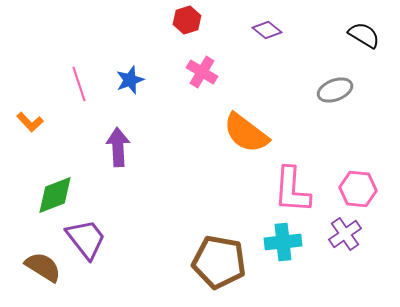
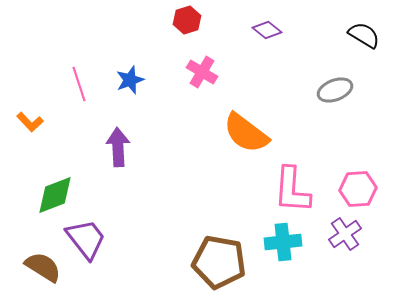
pink hexagon: rotated 9 degrees counterclockwise
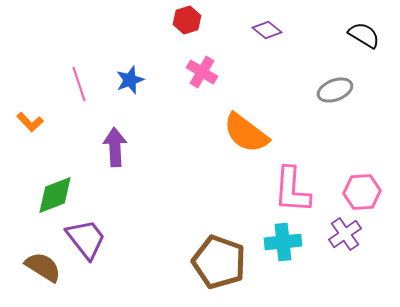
purple arrow: moved 3 px left
pink hexagon: moved 4 px right, 3 px down
brown pentagon: rotated 10 degrees clockwise
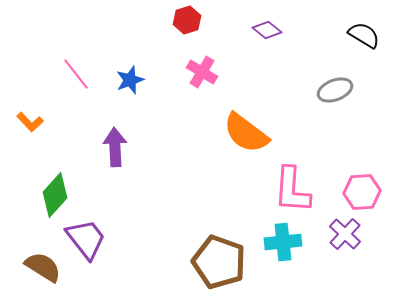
pink line: moved 3 px left, 10 px up; rotated 20 degrees counterclockwise
green diamond: rotated 27 degrees counterclockwise
purple cross: rotated 12 degrees counterclockwise
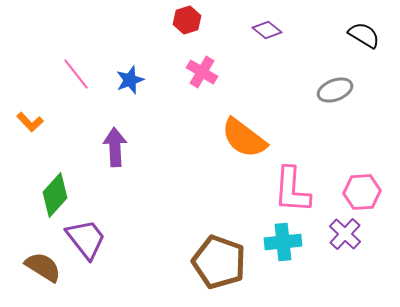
orange semicircle: moved 2 px left, 5 px down
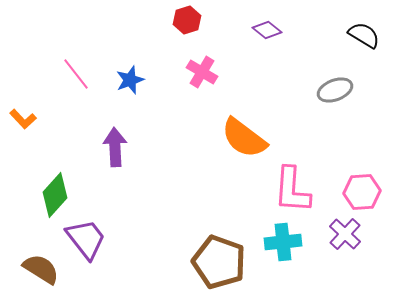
orange L-shape: moved 7 px left, 3 px up
brown semicircle: moved 2 px left, 2 px down
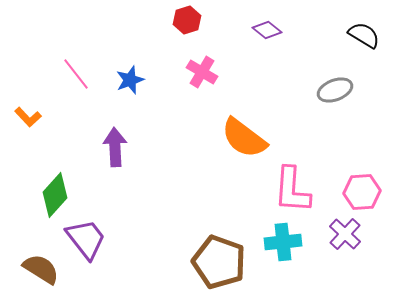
orange L-shape: moved 5 px right, 2 px up
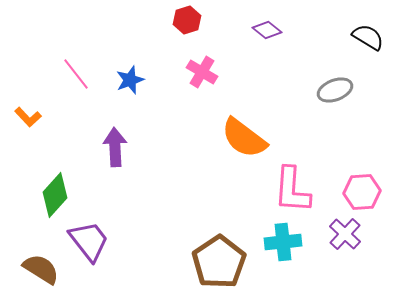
black semicircle: moved 4 px right, 2 px down
purple trapezoid: moved 3 px right, 2 px down
brown pentagon: rotated 18 degrees clockwise
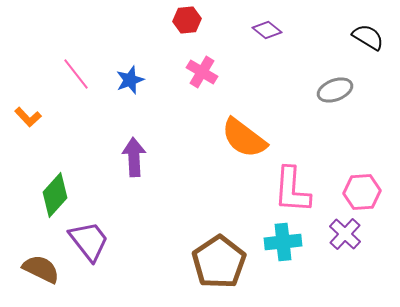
red hexagon: rotated 12 degrees clockwise
purple arrow: moved 19 px right, 10 px down
brown semicircle: rotated 6 degrees counterclockwise
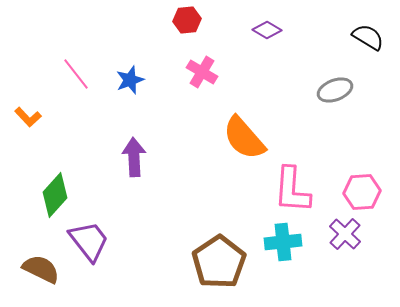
purple diamond: rotated 8 degrees counterclockwise
orange semicircle: rotated 12 degrees clockwise
